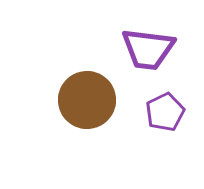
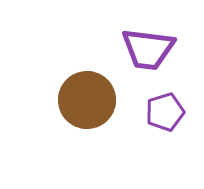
purple pentagon: rotated 9 degrees clockwise
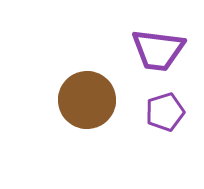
purple trapezoid: moved 10 px right, 1 px down
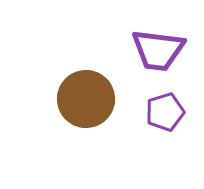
brown circle: moved 1 px left, 1 px up
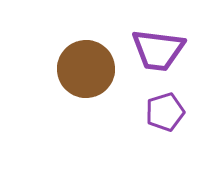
brown circle: moved 30 px up
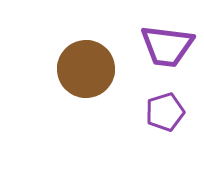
purple trapezoid: moved 9 px right, 4 px up
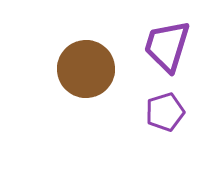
purple trapezoid: rotated 100 degrees clockwise
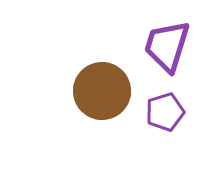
brown circle: moved 16 px right, 22 px down
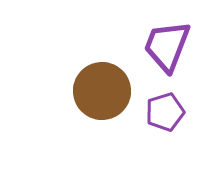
purple trapezoid: rotated 4 degrees clockwise
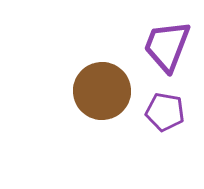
purple pentagon: rotated 27 degrees clockwise
